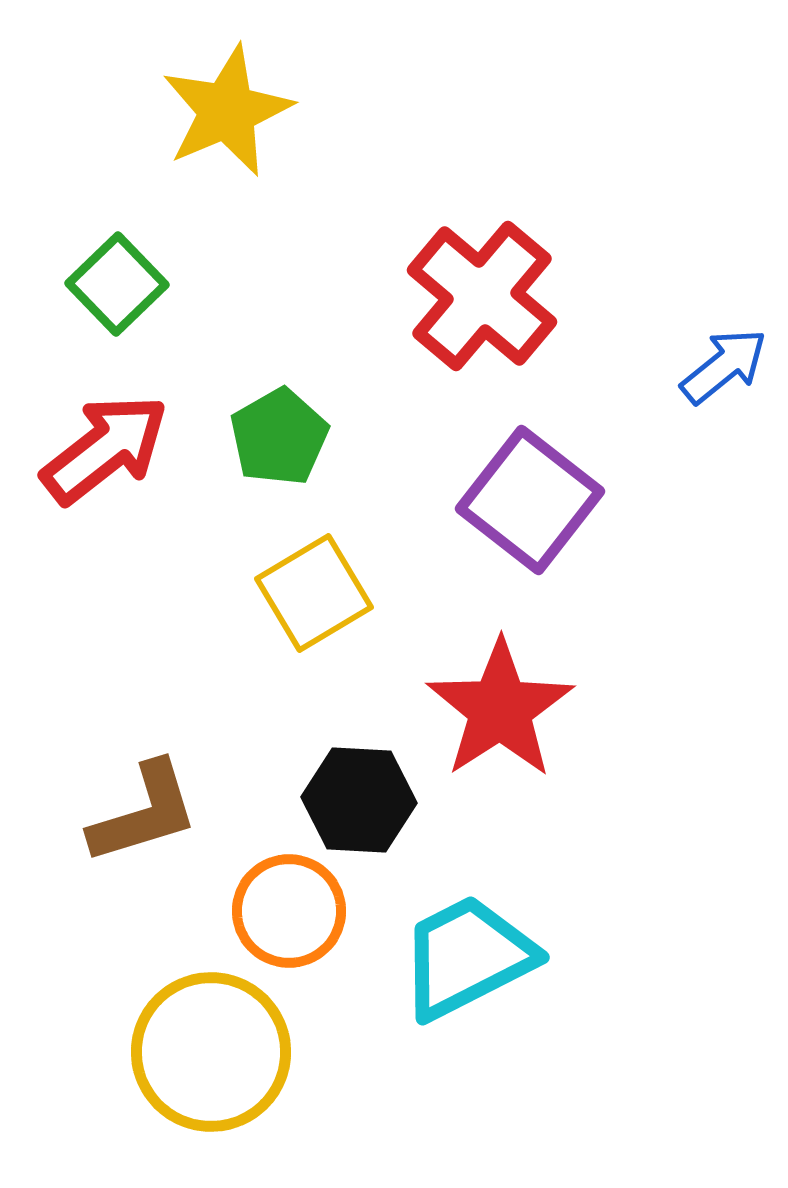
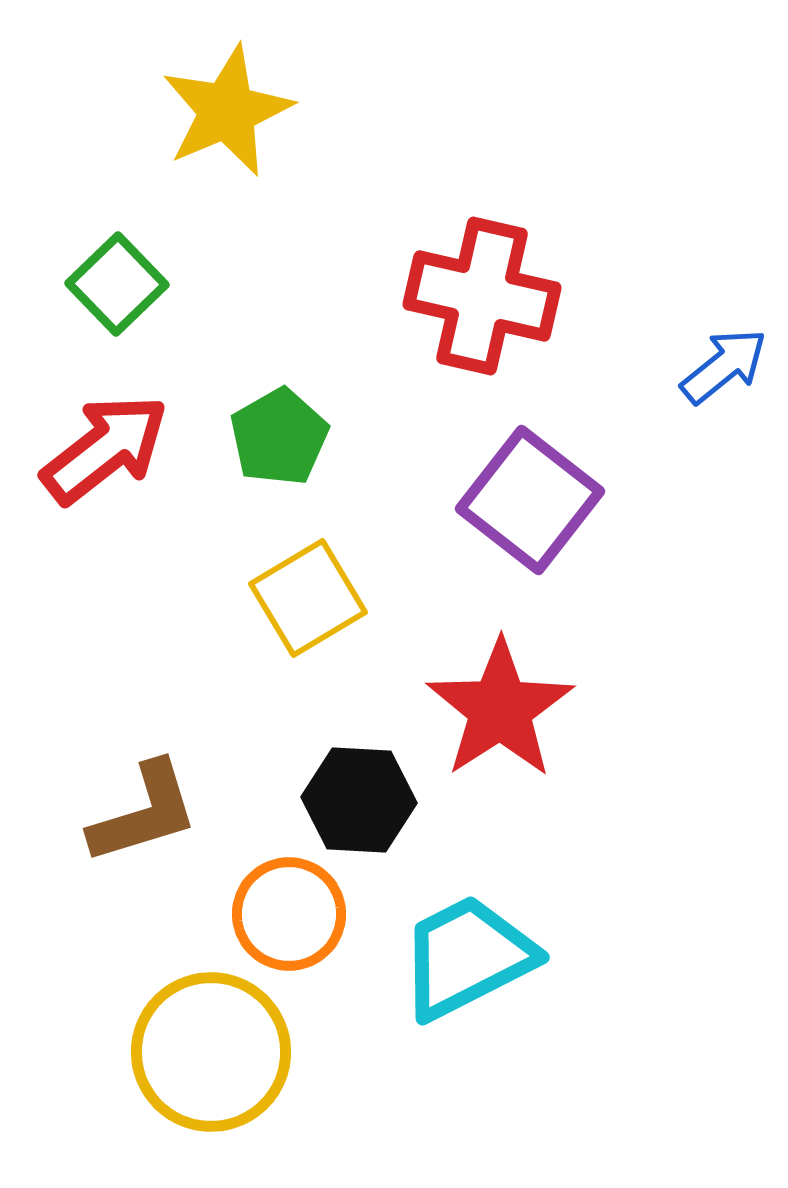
red cross: rotated 27 degrees counterclockwise
yellow square: moved 6 px left, 5 px down
orange circle: moved 3 px down
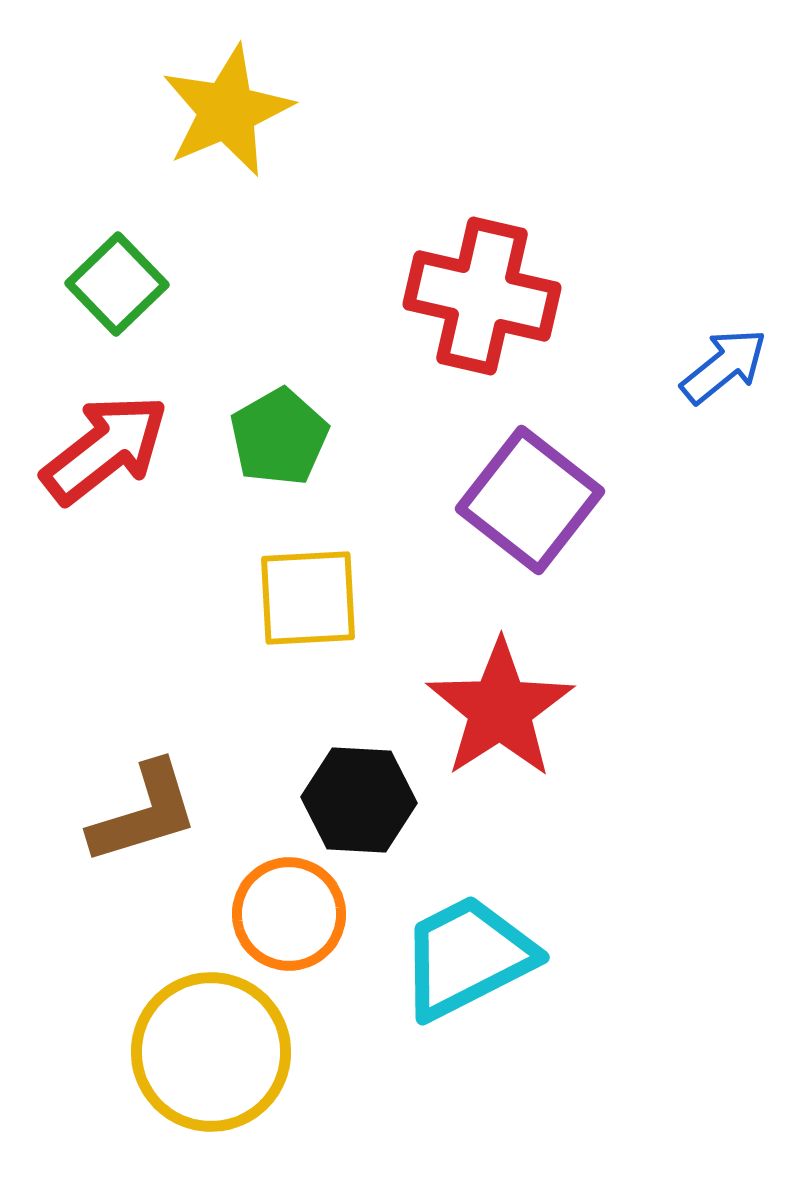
yellow square: rotated 28 degrees clockwise
